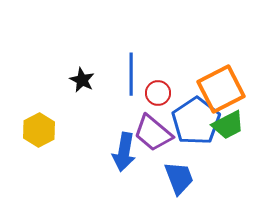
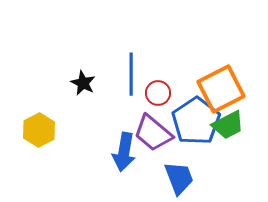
black star: moved 1 px right, 3 px down
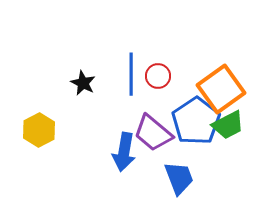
orange square: rotated 9 degrees counterclockwise
red circle: moved 17 px up
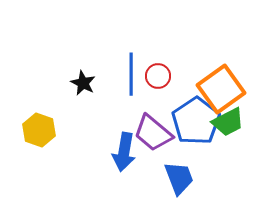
green trapezoid: moved 3 px up
yellow hexagon: rotated 12 degrees counterclockwise
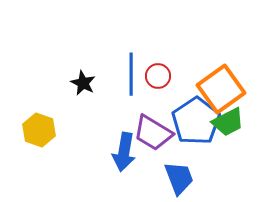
purple trapezoid: rotated 9 degrees counterclockwise
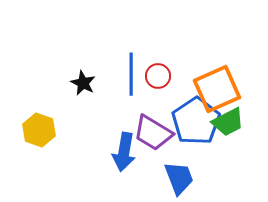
orange square: moved 4 px left; rotated 12 degrees clockwise
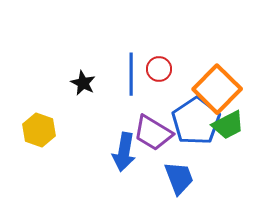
red circle: moved 1 px right, 7 px up
orange square: rotated 21 degrees counterclockwise
green trapezoid: moved 3 px down
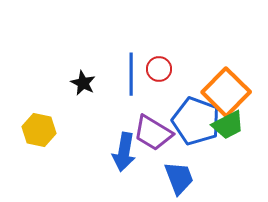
orange square: moved 9 px right, 3 px down
blue pentagon: rotated 18 degrees counterclockwise
yellow hexagon: rotated 8 degrees counterclockwise
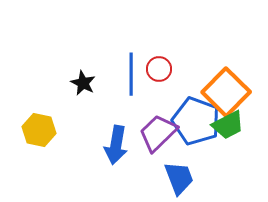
purple trapezoid: moved 5 px right; rotated 105 degrees clockwise
blue arrow: moved 8 px left, 7 px up
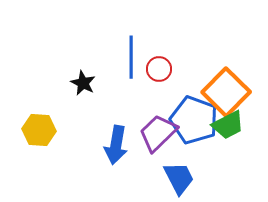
blue line: moved 17 px up
blue pentagon: moved 2 px left, 1 px up
yellow hexagon: rotated 8 degrees counterclockwise
blue trapezoid: rotated 6 degrees counterclockwise
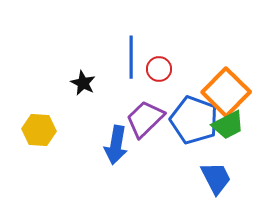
purple trapezoid: moved 13 px left, 14 px up
blue trapezoid: moved 37 px right
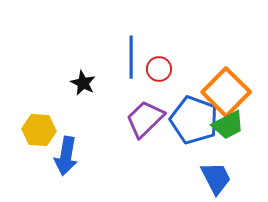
blue arrow: moved 50 px left, 11 px down
